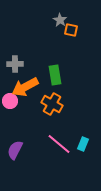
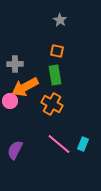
orange square: moved 14 px left, 21 px down
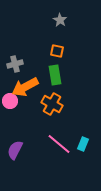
gray cross: rotated 14 degrees counterclockwise
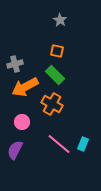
green rectangle: rotated 36 degrees counterclockwise
pink circle: moved 12 px right, 21 px down
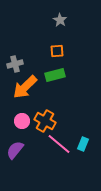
orange square: rotated 16 degrees counterclockwise
green rectangle: rotated 60 degrees counterclockwise
orange arrow: rotated 16 degrees counterclockwise
orange cross: moved 7 px left, 17 px down
pink circle: moved 1 px up
purple semicircle: rotated 12 degrees clockwise
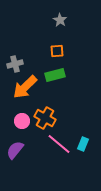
orange cross: moved 3 px up
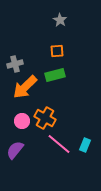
cyan rectangle: moved 2 px right, 1 px down
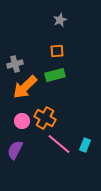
gray star: rotated 16 degrees clockwise
purple semicircle: rotated 12 degrees counterclockwise
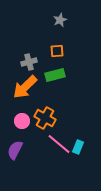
gray cross: moved 14 px right, 2 px up
cyan rectangle: moved 7 px left, 2 px down
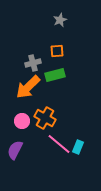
gray cross: moved 4 px right, 1 px down
orange arrow: moved 3 px right
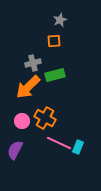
orange square: moved 3 px left, 10 px up
pink line: moved 1 px up; rotated 15 degrees counterclockwise
